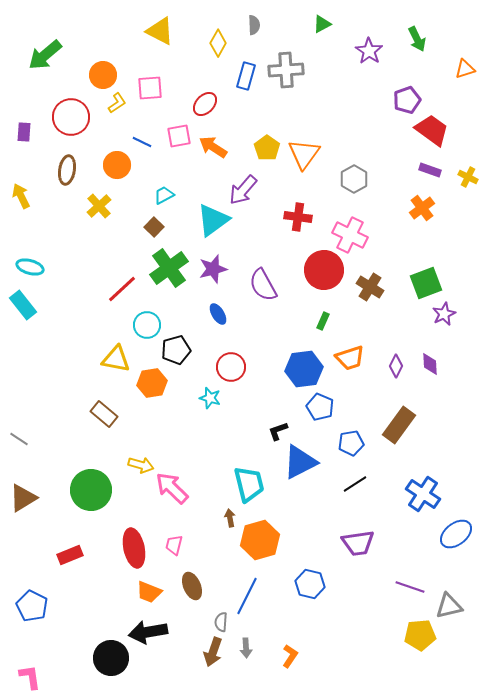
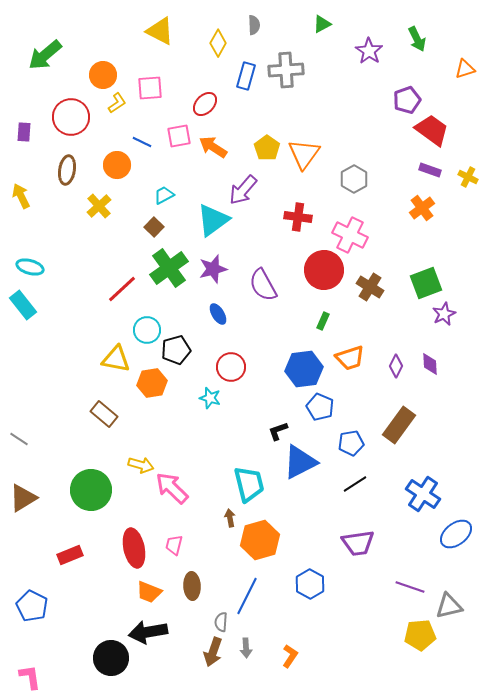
cyan circle at (147, 325): moved 5 px down
blue hexagon at (310, 584): rotated 16 degrees clockwise
brown ellipse at (192, 586): rotated 20 degrees clockwise
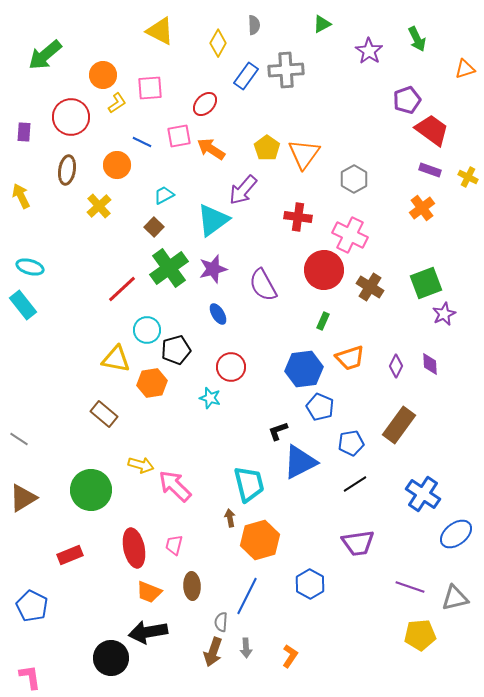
blue rectangle at (246, 76): rotated 20 degrees clockwise
orange arrow at (213, 147): moved 2 px left, 2 px down
pink arrow at (172, 488): moved 3 px right, 2 px up
gray triangle at (449, 606): moved 6 px right, 8 px up
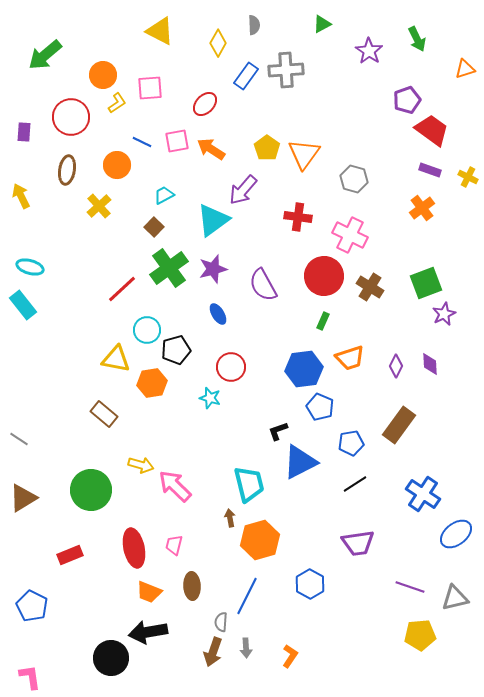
pink square at (179, 136): moved 2 px left, 5 px down
gray hexagon at (354, 179): rotated 16 degrees counterclockwise
red circle at (324, 270): moved 6 px down
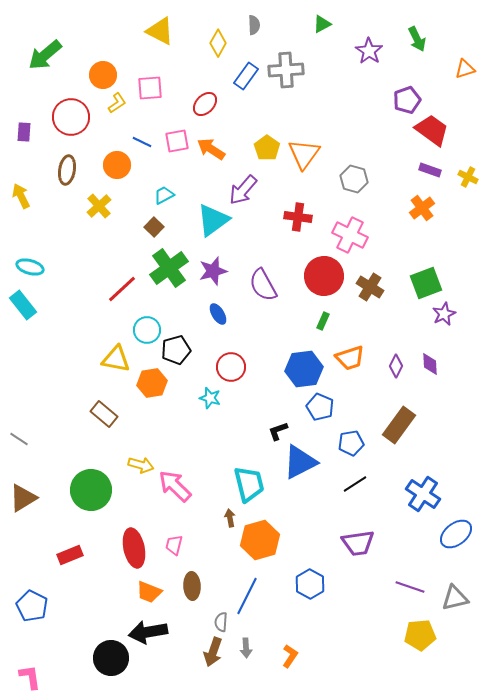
purple star at (213, 269): moved 2 px down
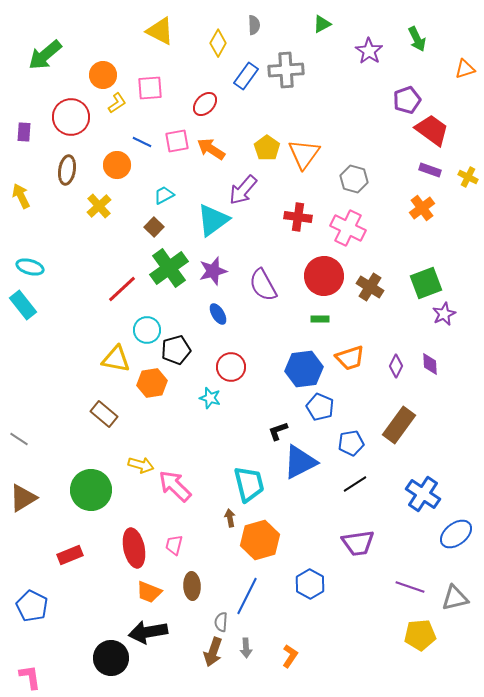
pink cross at (350, 235): moved 2 px left, 7 px up
green rectangle at (323, 321): moved 3 px left, 2 px up; rotated 66 degrees clockwise
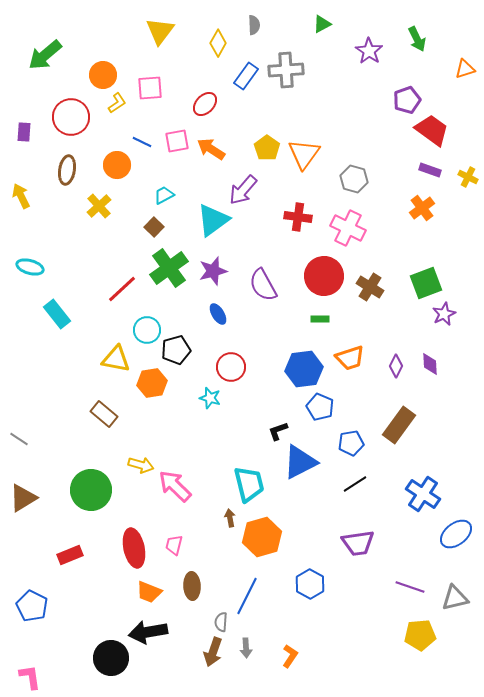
yellow triangle at (160, 31): rotated 40 degrees clockwise
cyan rectangle at (23, 305): moved 34 px right, 9 px down
orange hexagon at (260, 540): moved 2 px right, 3 px up
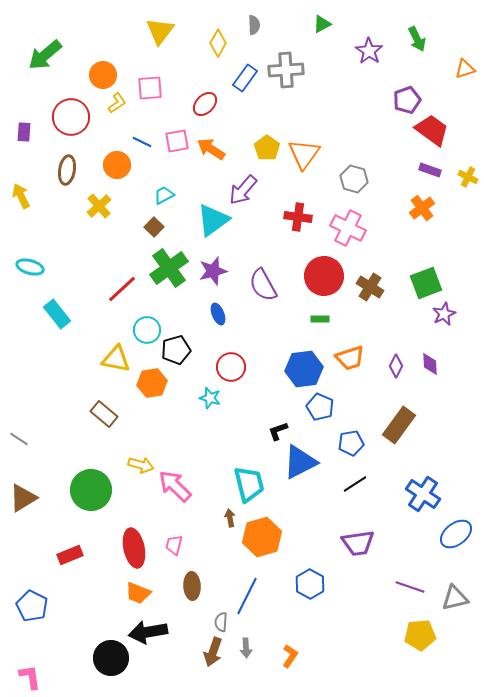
blue rectangle at (246, 76): moved 1 px left, 2 px down
blue ellipse at (218, 314): rotated 10 degrees clockwise
orange trapezoid at (149, 592): moved 11 px left, 1 px down
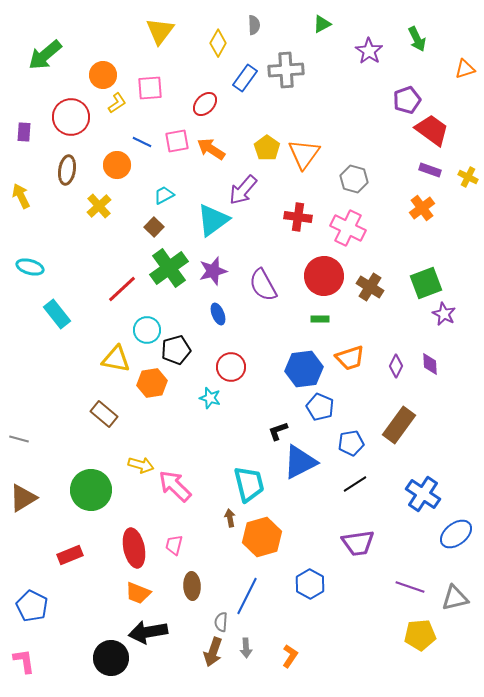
purple star at (444, 314): rotated 20 degrees counterclockwise
gray line at (19, 439): rotated 18 degrees counterclockwise
pink L-shape at (30, 677): moved 6 px left, 16 px up
